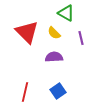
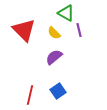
red triangle: moved 3 px left, 2 px up
purple line: moved 2 px left, 8 px up
purple semicircle: rotated 36 degrees counterclockwise
red line: moved 5 px right, 3 px down
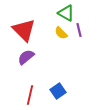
yellow semicircle: moved 7 px right
purple semicircle: moved 28 px left
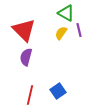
yellow semicircle: rotated 80 degrees clockwise
purple semicircle: rotated 36 degrees counterclockwise
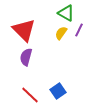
purple line: rotated 40 degrees clockwise
red line: rotated 60 degrees counterclockwise
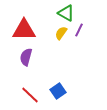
red triangle: rotated 45 degrees counterclockwise
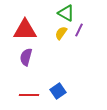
red triangle: moved 1 px right
red line: moved 1 px left; rotated 42 degrees counterclockwise
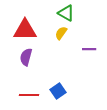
purple line: moved 10 px right, 19 px down; rotated 64 degrees clockwise
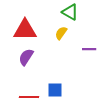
green triangle: moved 4 px right, 1 px up
purple semicircle: rotated 18 degrees clockwise
blue square: moved 3 px left, 1 px up; rotated 35 degrees clockwise
red line: moved 2 px down
